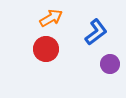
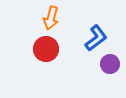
orange arrow: rotated 135 degrees clockwise
blue L-shape: moved 6 px down
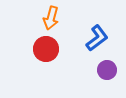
blue L-shape: moved 1 px right
purple circle: moved 3 px left, 6 px down
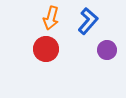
blue L-shape: moved 9 px left, 17 px up; rotated 12 degrees counterclockwise
purple circle: moved 20 px up
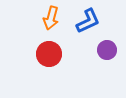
blue L-shape: rotated 24 degrees clockwise
red circle: moved 3 px right, 5 px down
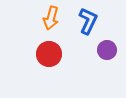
blue L-shape: rotated 40 degrees counterclockwise
